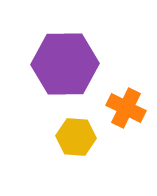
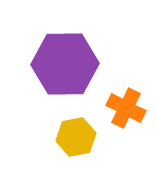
yellow hexagon: rotated 15 degrees counterclockwise
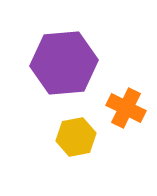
purple hexagon: moved 1 px left, 1 px up; rotated 4 degrees counterclockwise
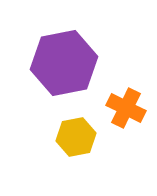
purple hexagon: rotated 6 degrees counterclockwise
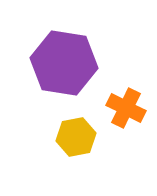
purple hexagon: rotated 20 degrees clockwise
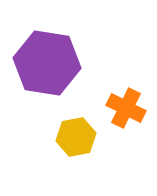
purple hexagon: moved 17 px left
